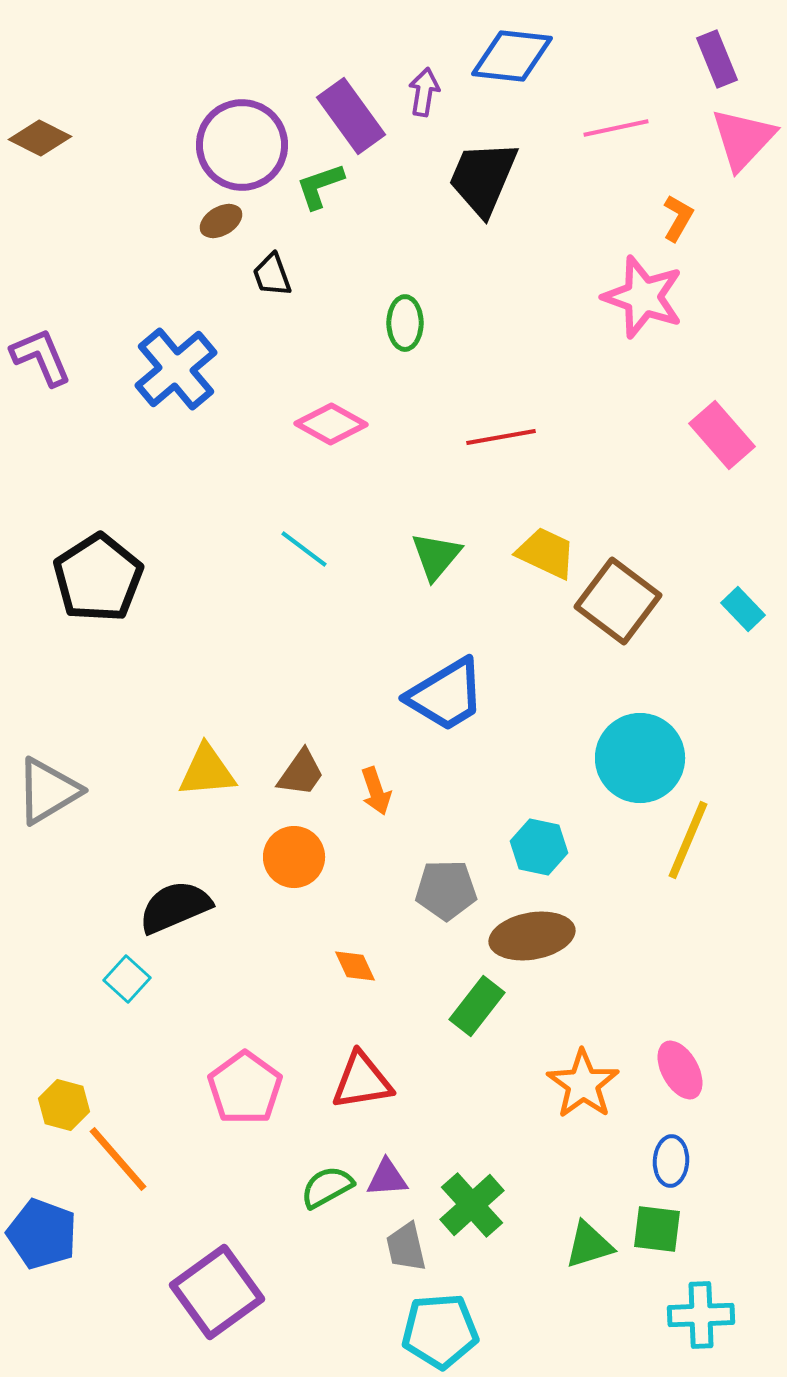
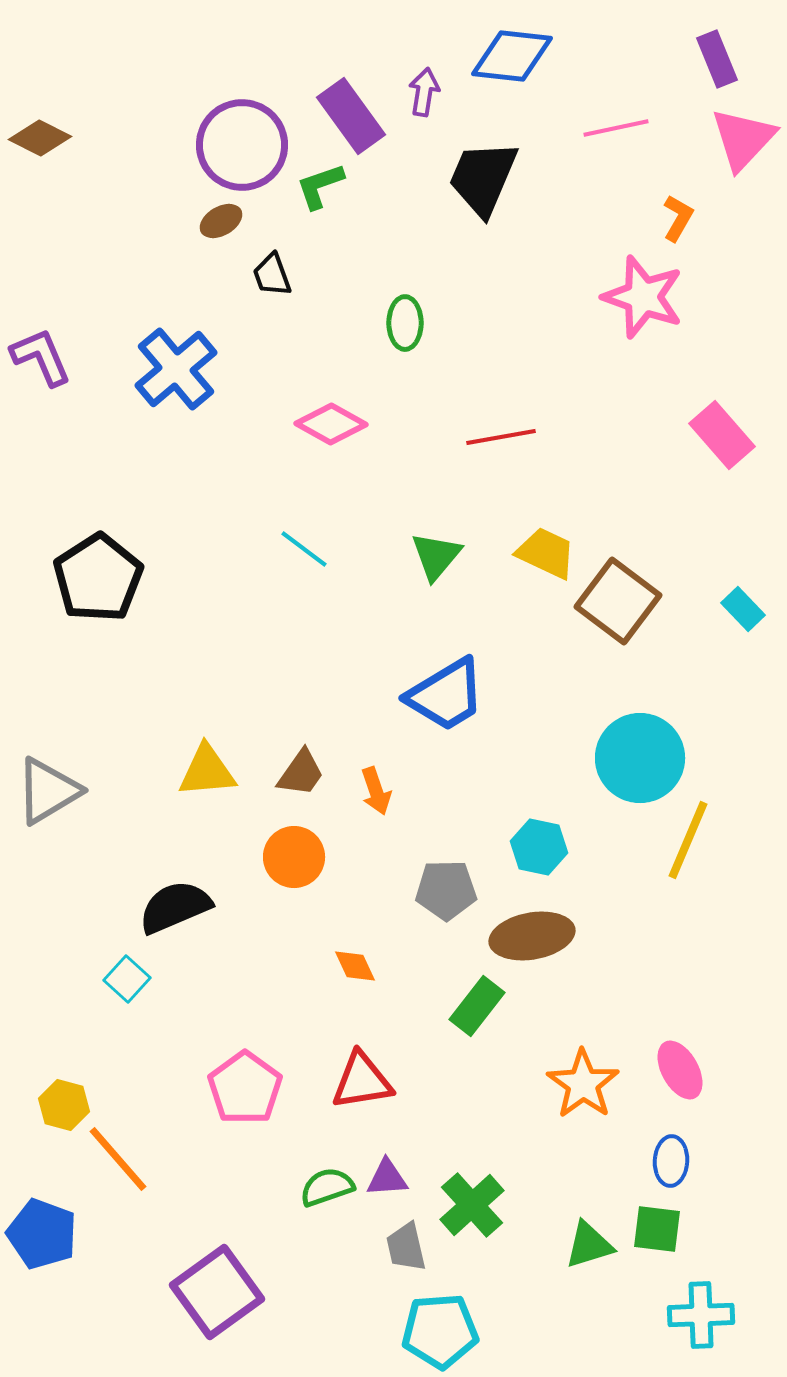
green semicircle at (327, 1187): rotated 10 degrees clockwise
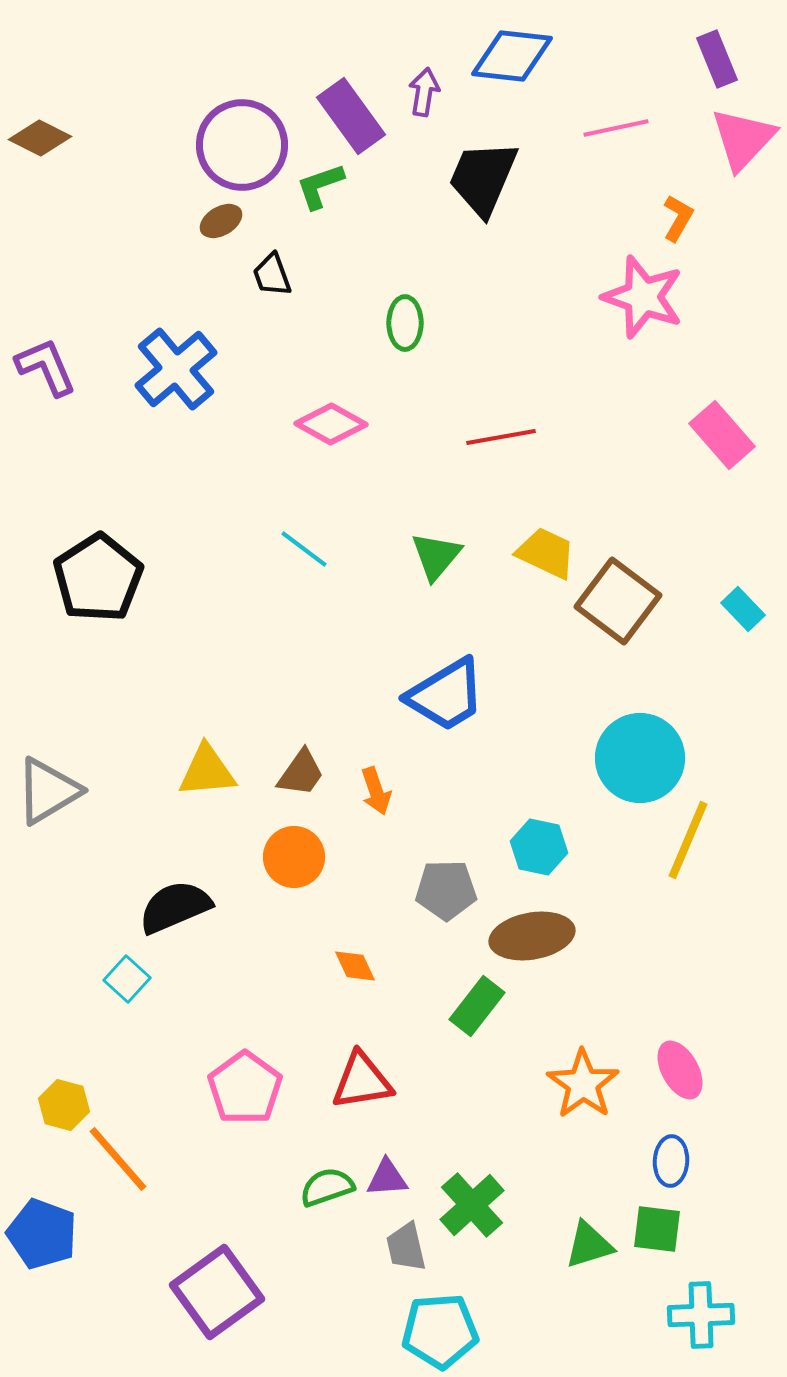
purple L-shape at (41, 357): moved 5 px right, 10 px down
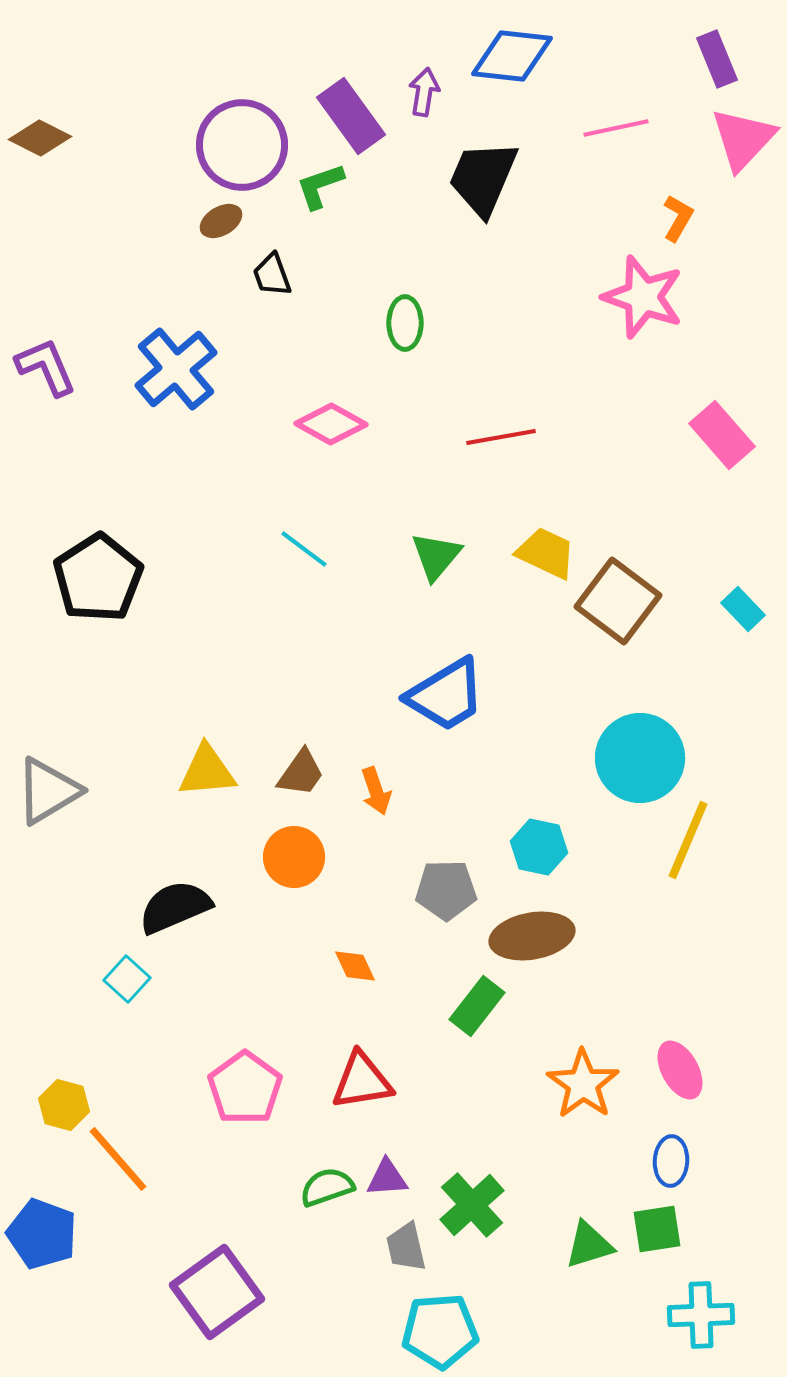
green square at (657, 1229): rotated 16 degrees counterclockwise
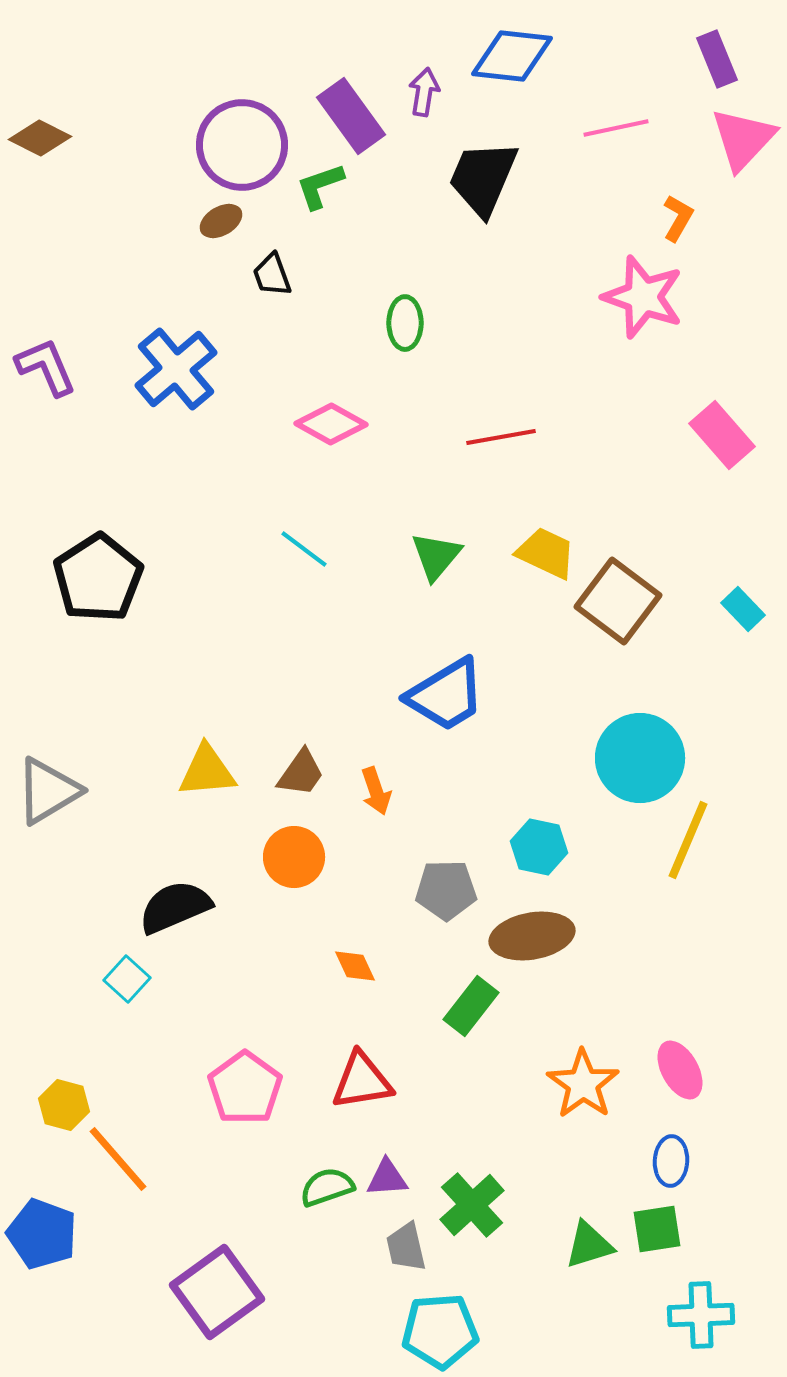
green rectangle at (477, 1006): moved 6 px left
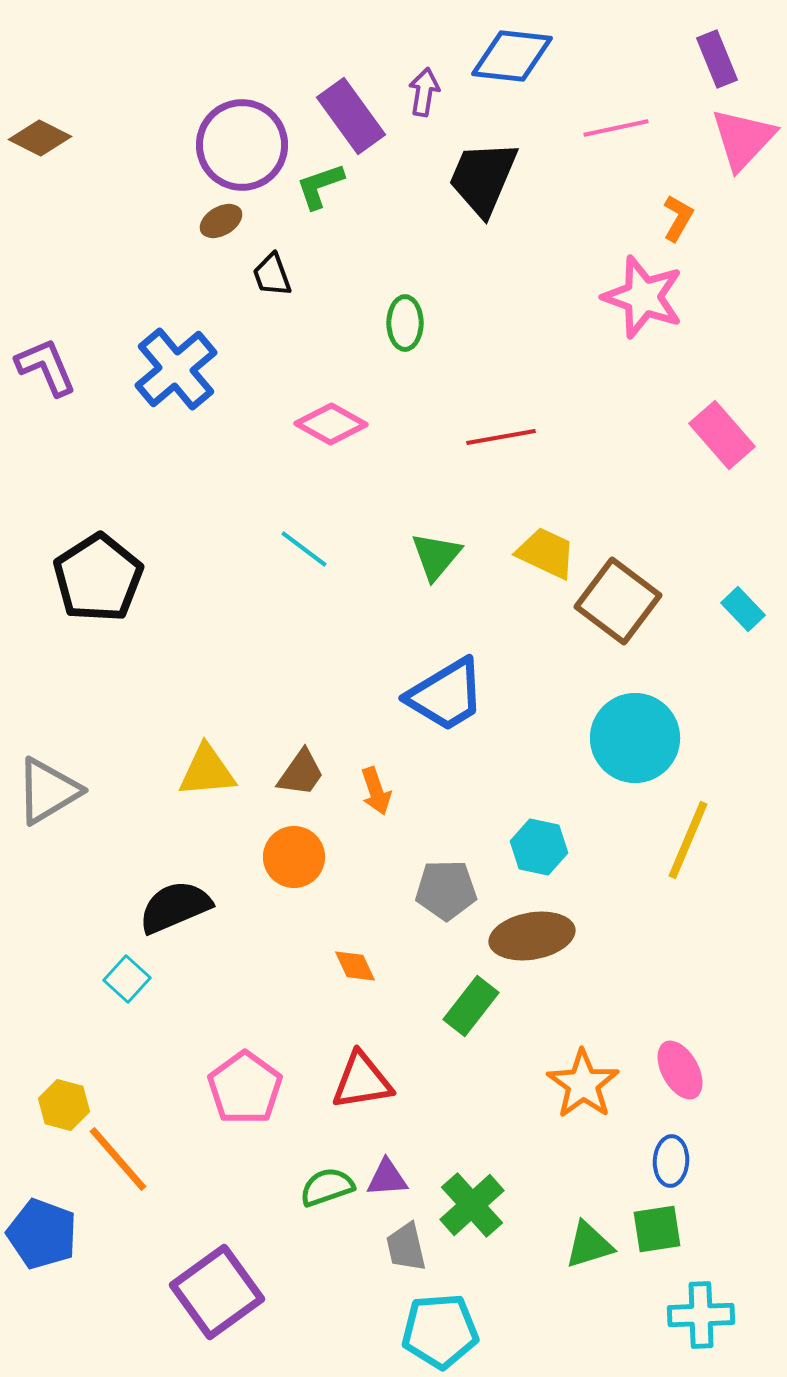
cyan circle at (640, 758): moved 5 px left, 20 px up
